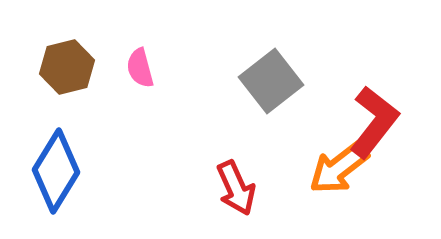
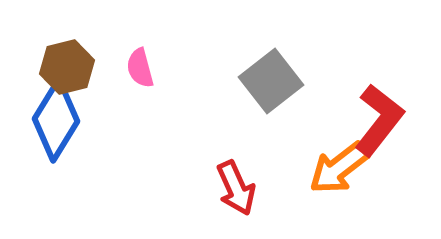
red L-shape: moved 5 px right, 2 px up
blue diamond: moved 51 px up
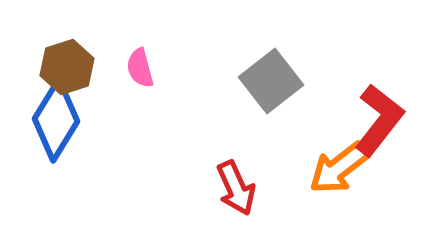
brown hexagon: rotated 4 degrees counterclockwise
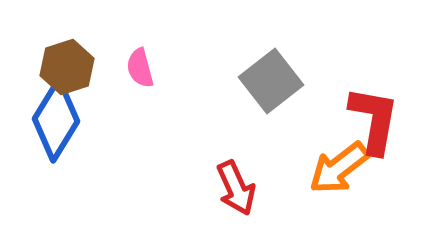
red L-shape: moved 5 px left; rotated 28 degrees counterclockwise
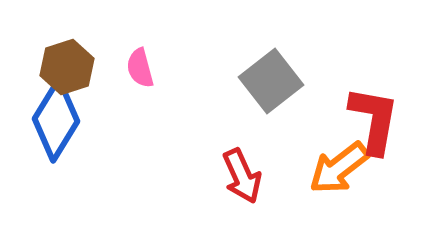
red arrow: moved 6 px right, 12 px up
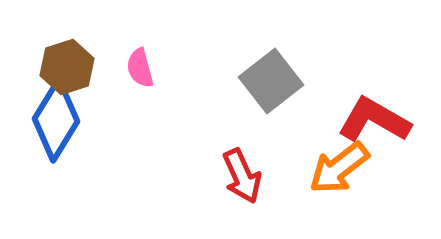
red L-shape: rotated 70 degrees counterclockwise
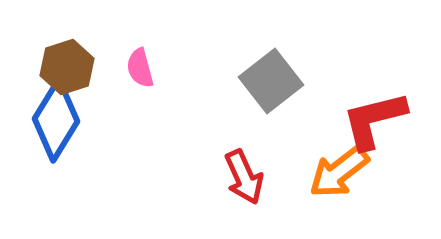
red L-shape: rotated 44 degrees counterclockwise
orange arrow: moved 4 px down
red arrow: moved 2 px right, 1 px down
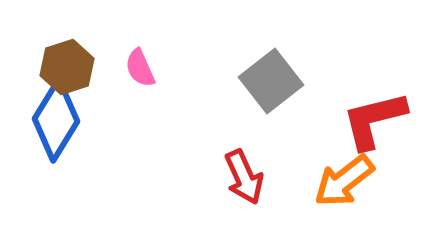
pink semicircle: rotated 9 degrees counterclockwise
orange arrow: moved 5 px right, 9 px down
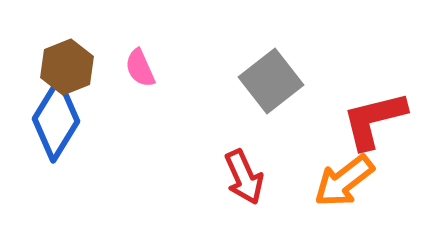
brown hexagon: rotated 4 degrees counterclockwise
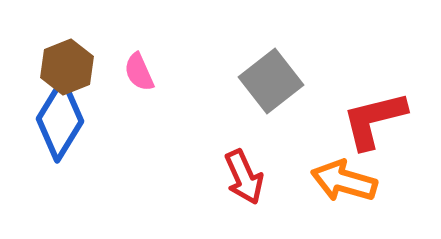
pink semicircle: moved 1 px left, 4 px down
blue diamond: moved 4 px right
orange arrow: rotated 54 degrees clockwise
